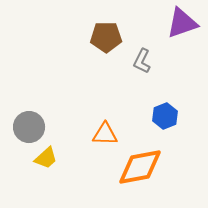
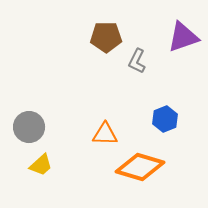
purple triangle: moved 1 px right, 14 px down
gray L-shape: moved 5 px left
blue hexagon: moved 3 px down
yellow trapezoid: moved 5 px left, 7 px down
orange diamond: rotated 27 degrees clockwise
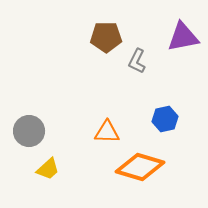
purple triangle: rotated 8 degrees clockwise
blue hexagon: rotated 10 degrees clockwise
gray circle: moved 4 px down
orange triangle: moved 2 px right, 2 px up
yellow trapezoid: moved 7 px right, 4 px down
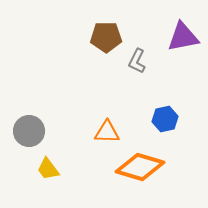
yellow trapezoid: rotated 95 degrees clockwise
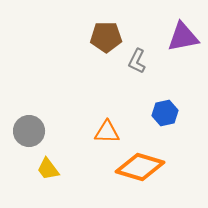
blue hexagon: moved 6 px up
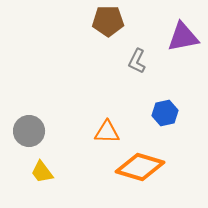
brown pentagon: moved 2 px right, 16 px up
yellow trapezoid: moved 6 px left, 3 px down
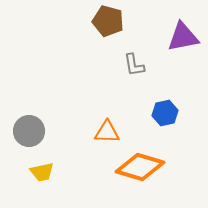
brown pentagon: rotated 16 degrees clockwise
gray L-shape: moved 3 px left, 4 px down; rotated 35 degrees counterclockwise
yellow trapezoid: rotated 65 degrees counterclockwise
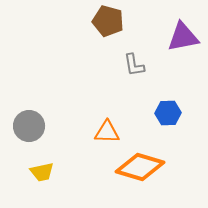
blue hexagon: moved 3 px right; rotated 10 degrees clockwise
gray circle: moved 5 px up
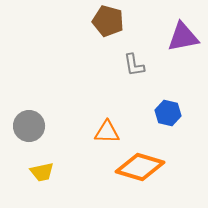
blue hexagon: rotated 15 degrees clockwise
